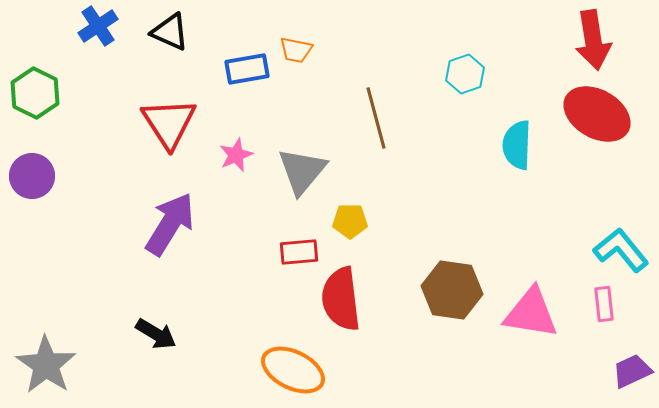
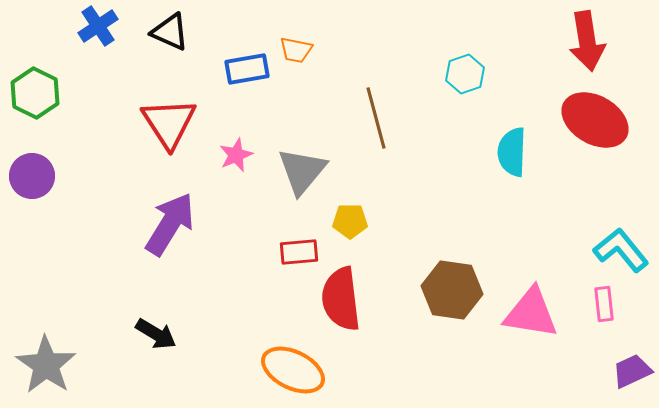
red arrow: moved 6 px left, 1 px down
red ellipse: moved 2 px left, 6 px down
cyan semicircle: moved 5 px left, 7 px down
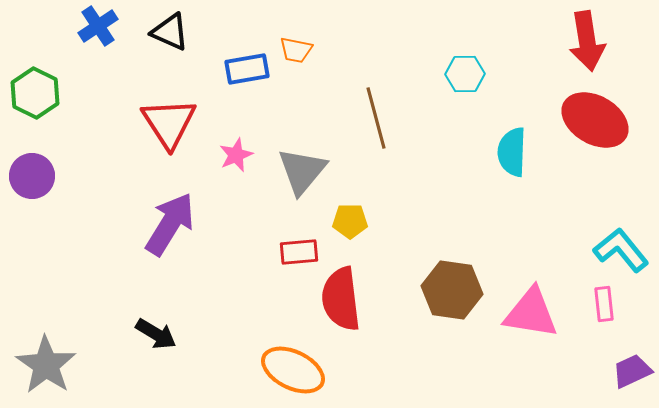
cyan hexagon: rotated 18 degrees clockwise
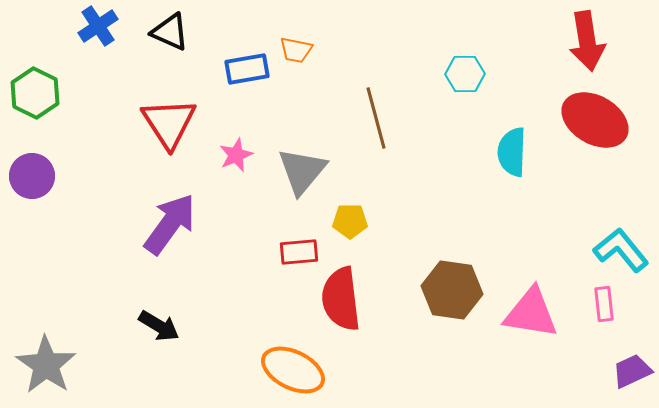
purple arrow: rotated 4 degrees clockwise
black arrow: moved 3 px right, 8 px up
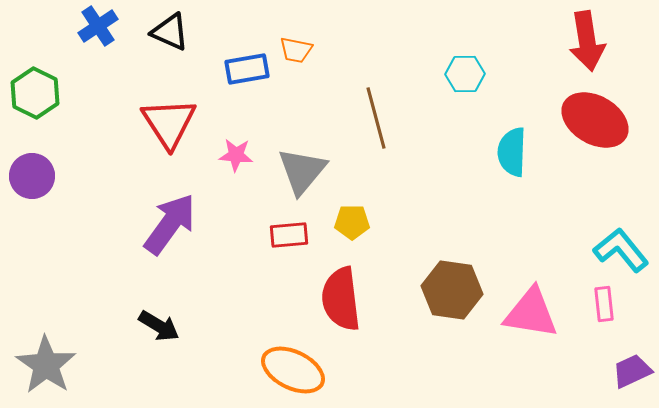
pink star: rotated 28 degrees clockwise
yellow pentagon: moved 2 px right, 1 px down
red rectangle: moved 10 px left, 17 px up
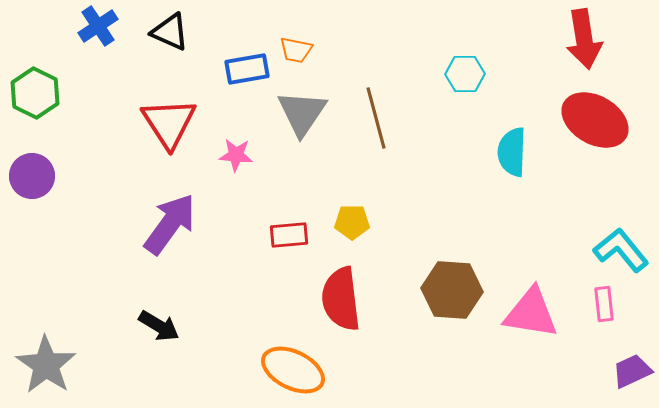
red arrow: moved 3 px left, 2 px up
gray triangle: moved 58 px up; rotated 6 degrees counterclockwise
brown hexagon: rotated 4 degrees counterclockwise
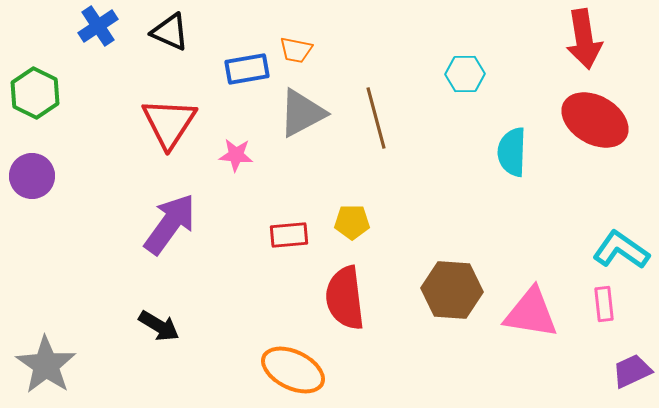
gray triangle: rotated 28 degrees clockwise
red triangle: rotated 6 degrees clockwise
cyan L-shape: rotated 16 degrees counterclockwise
red semicircle: moved 4 px right, 1 px up
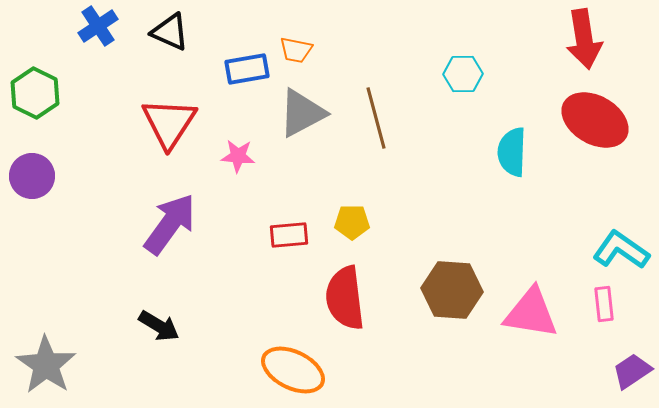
cyan hexagon: moved 2 px left
pink star: moved 2 px right, 1 px down
purple trapezoid: rotated 9 degrees counterclockwise
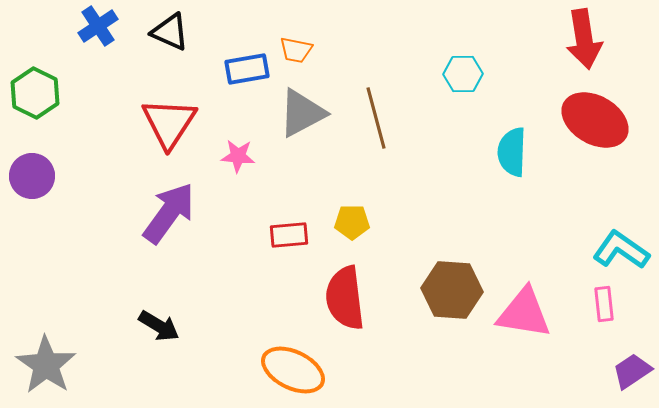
purple arrow: moved 1 px left, 11 px up
pink triangle: moved 7 px left
